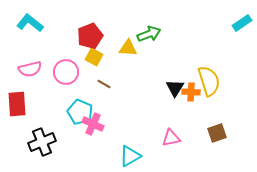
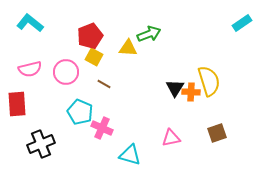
pink cross: moved 9 px right, 4 px down
black cross: moved 1 px left, 2 px down
cyan triangle: moved 1 px up; rotated 45 degrees clockwise
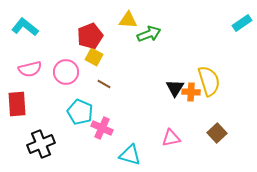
cyan L-shape: moved 5 px left, 4 px down
yellow triangle: moved 28 px up
brown square: rotated 24 degrees counterclockwise
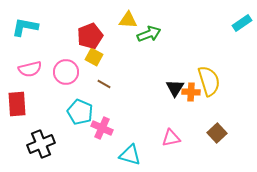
cyan L-shape: rotated 28 degrees counterclockwise
